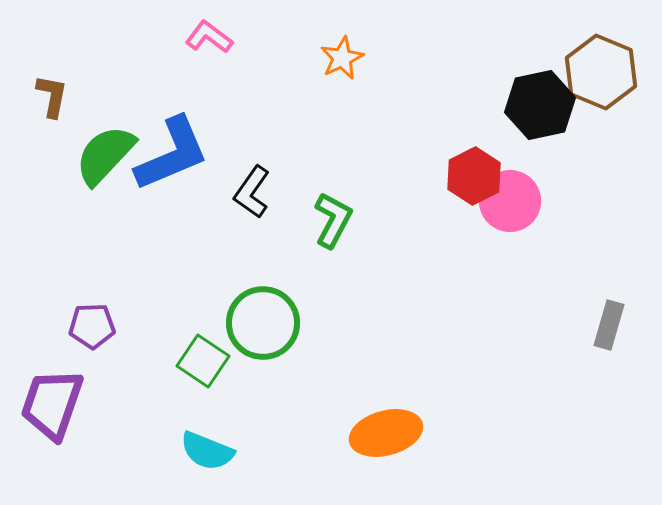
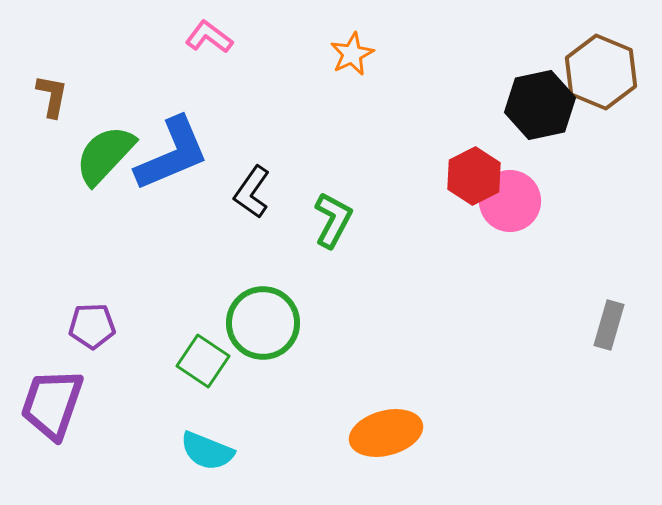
orange star: moved 10 px right, 4 px up
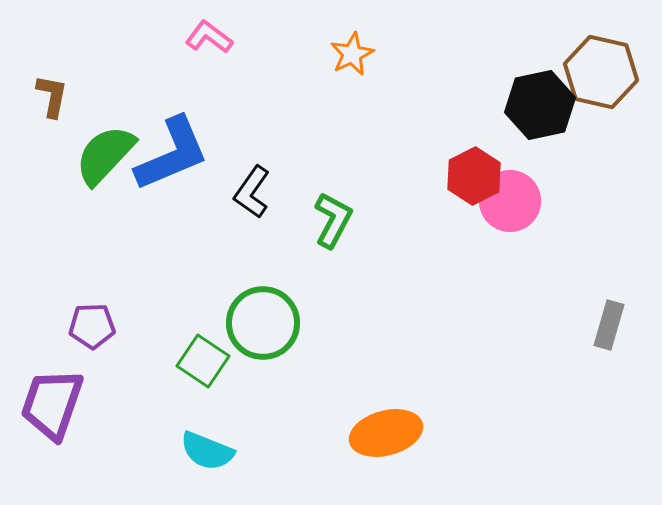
brown hexagon: rotated 10 degrees counterclockwise
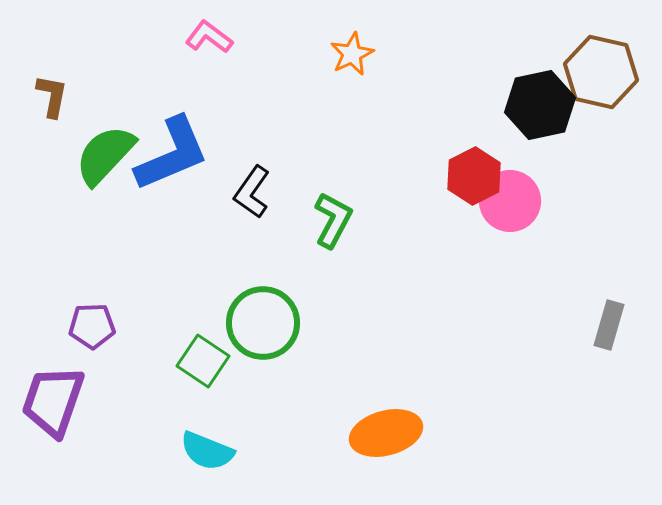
purple trapezoid: moved 1 px right, 3 px up
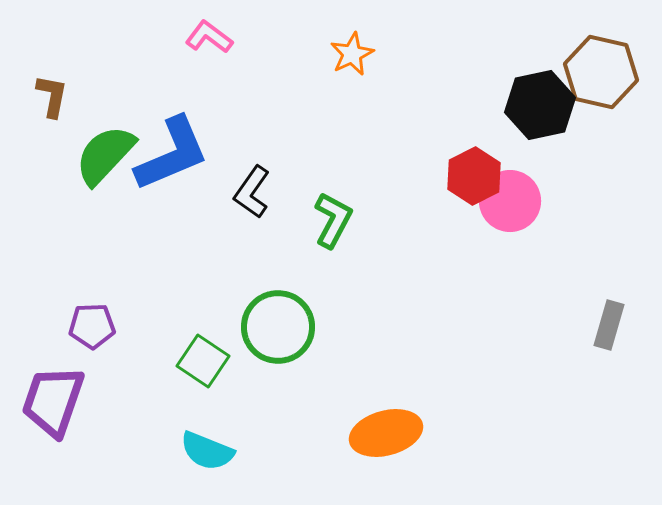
green circle: moved 15 px right, 4 px down
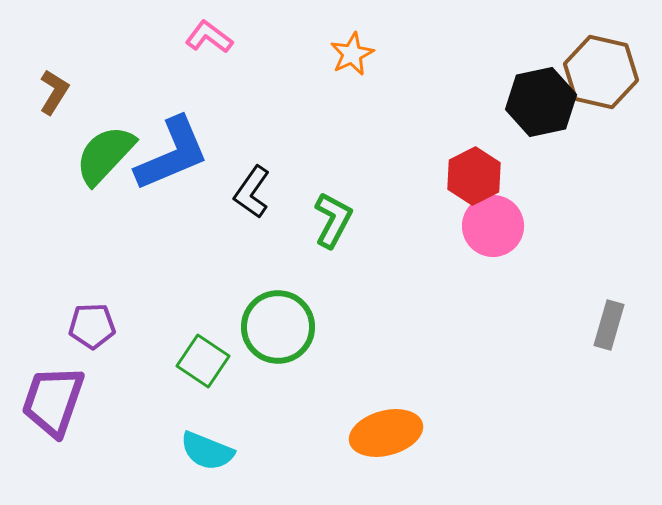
brown L-shape: moved 2 px right, 4 px up; rotated 21 degrees clockwise
black hexagon: moved 1 px right, 3 px up
pink circle: moved 17 px left, 25 px down
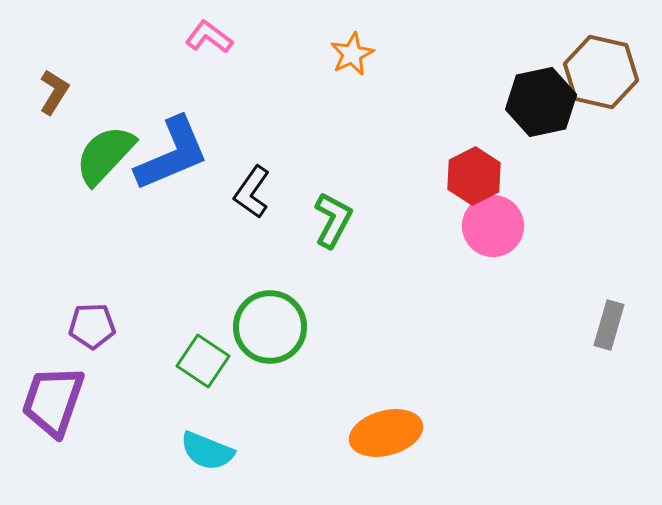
green circle: moved 8 px left
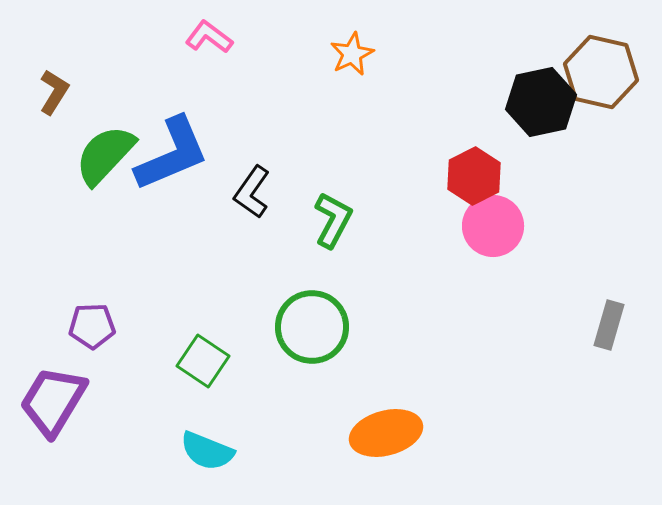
green circle: moved 42 px right
purple trapezoid: rotated 12 degrees clockwise
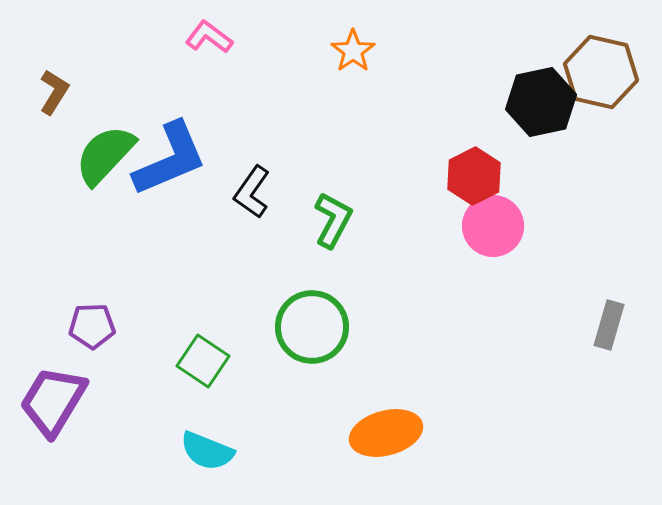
orange star: moved 1 px right, 3 px up; rotated 9 degrees counterclockwise
blue L-shape: moved 2 px left, 5 px down
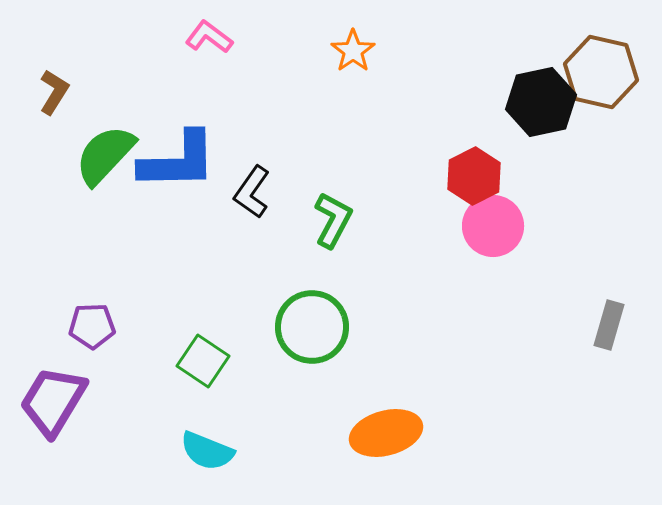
blue L-shape: moved 8 px right, 2 px down; rotated 22 degrees clockwise
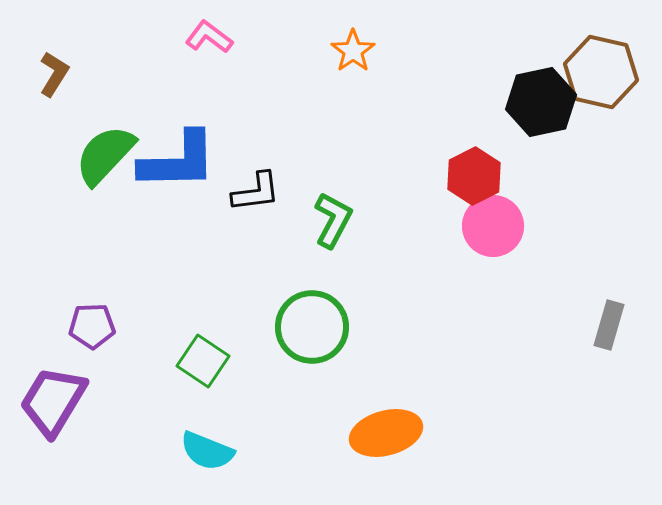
brown L-shape: moved 18 px up
black L-shape: moved 4 px right; rotated 132 degrees counterclockwise
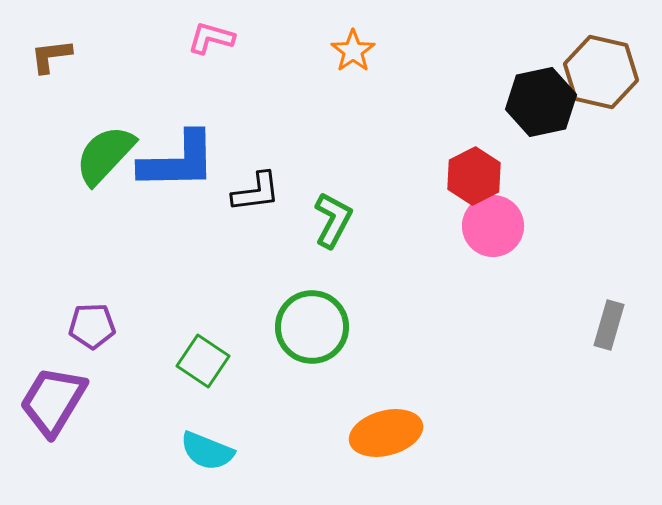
pink L-shape: moved 2 px right, 1 px down; rotated 21 degrees counterclockwise
brown L-shape: moved 3 px left, 18 px up; rotated 129 degrees counterclockwise
